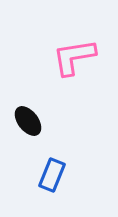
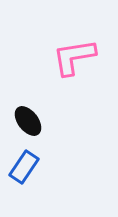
blue rectangle: moved 28 px left, 8 px up; rotated 12 degrees clockwise
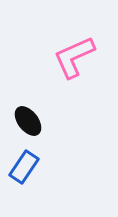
pink L-shape: rotated 15 degrees counterclockwise
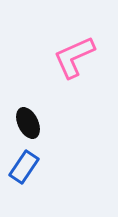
black ellipse: moved 2 px down; rotated 12 degrees clockwise
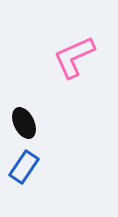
black ellipse: moved 4 px left
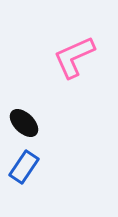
black ellipse: rotated 20 degrees counterclockwise
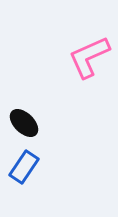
pink L-shape: moved 15 px right
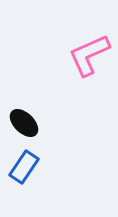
pink L-shape: moved 2 px up
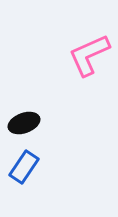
black ellipse: rotated 64 degrees counterclockwise
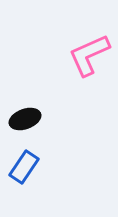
black ellipse: moved 1 px right, 4 px up
